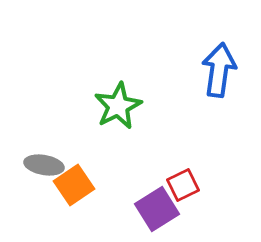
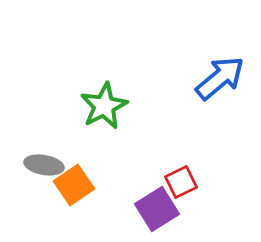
blue arrow: moved 1 px right, 8 px down; rotated 42 degrees clockwise
green star: moved 14 px left
red square: moved 2 px left, 3 px up
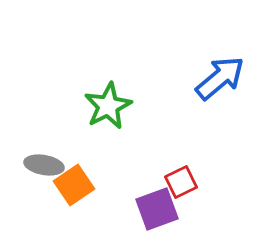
green star: moved 4 px right
purple square: rotated 12 degrees clockwise
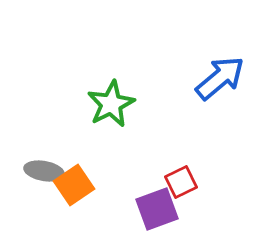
green star: moved 3 px right, 2 px up
gray ellipse: moved 6 px down
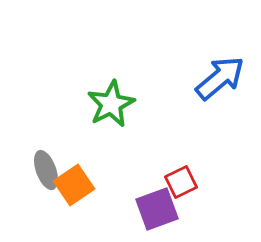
gray ellipse: moved 2 px right, 1 px up; rotated 60 degrees clockwise
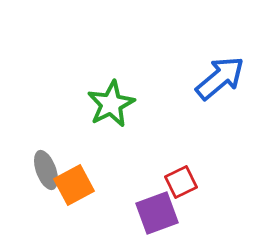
orange square: rotated 6 degrees clockwise
purple square: moved 4 px down
